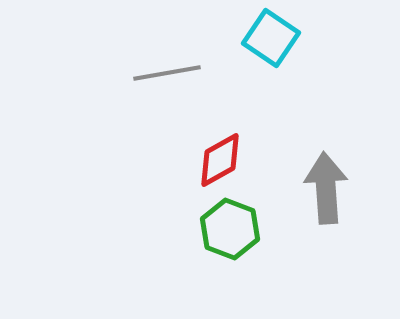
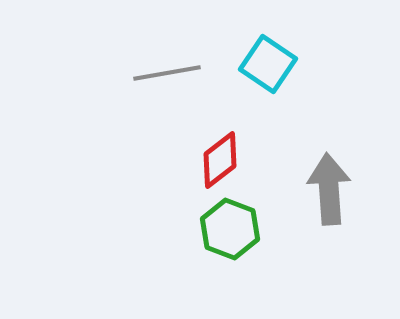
cyan square: moved 3 px left, 26 px down
red diamond: rotated 8 degrees counterclockwise
gray arrow: moved 3 px right, 1 px down
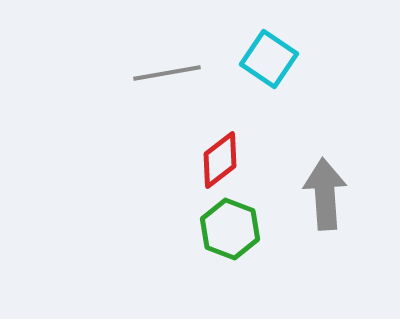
cyan square: moved 1 px right, 5 px up
gray arrow: moved 4 px left, 5 px down
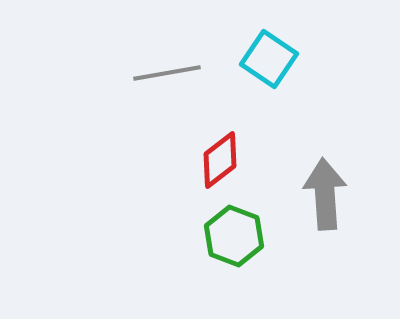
green hexagon: moved 4 px right, 7 px down
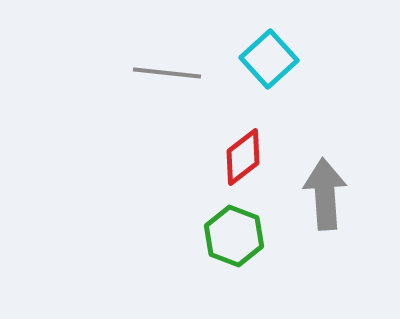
cyan square: rotated 14 degrees clockwise
gray line: rotated 16 degrees clockwise
red diamond: moved 23 px right, 3 px up
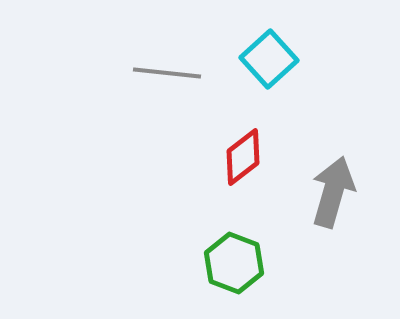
gray arrow: moved 8 px right, 2 px up; rotated 20 degrees clockwise
green hexagon: moved 27 px down
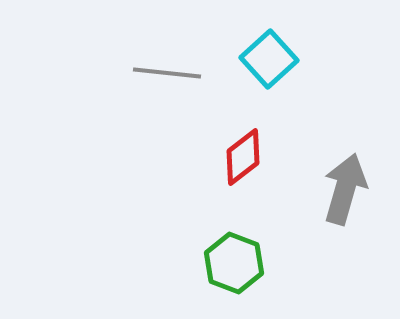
gray arrow: moved 12 px right, 3 px up
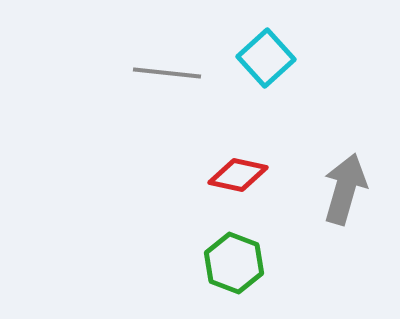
cyan square: moved 3 px left, 1 px up
red diamond: moved 5 px left, 18 px down; rotated 50 degrees clockwise
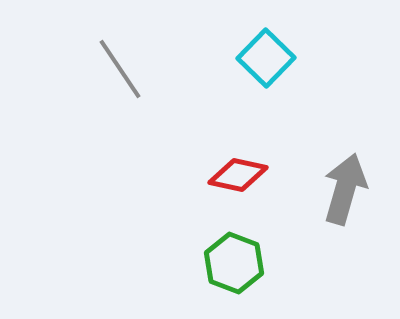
cyan square: rotated 4 degrees counterclockwise
gray line: moved 47 px left, 4 px up; rotated 50 degrees clockwise
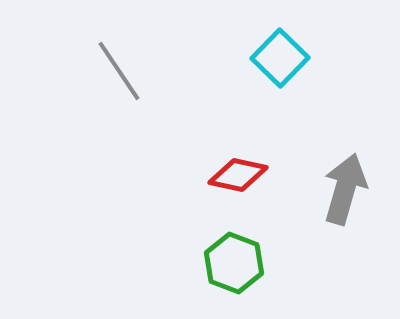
cyan square: moved 14 px right
gray line: moved 1 px left, 2 px down
